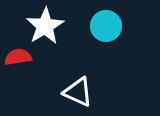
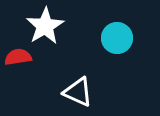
cyan circle: moved 11 px right, 12 px down
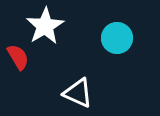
red semicircle: rotated 68 degrees clockwise
white triangle: moved 1 px down
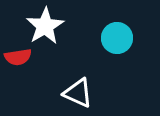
red semicircle: rotated 112 degrees clockwise
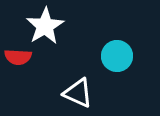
cyan circle: moved 18 px down
red semicircle: rotated 12 degrees clockwise
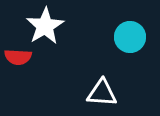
cyan circle: moved 13 px right, 19 px up
white triangle: moved 24 px right; rotated 20 degrees counterclockwise
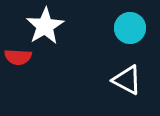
cyan circle: moved 9 px up
white triangle: moved 25 px right, 13 px up; rotated 24 degrees clockwise
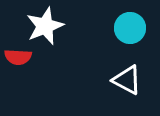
white star: rotated 9 degrees clockwise
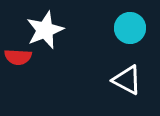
white star: moved 4 px down
